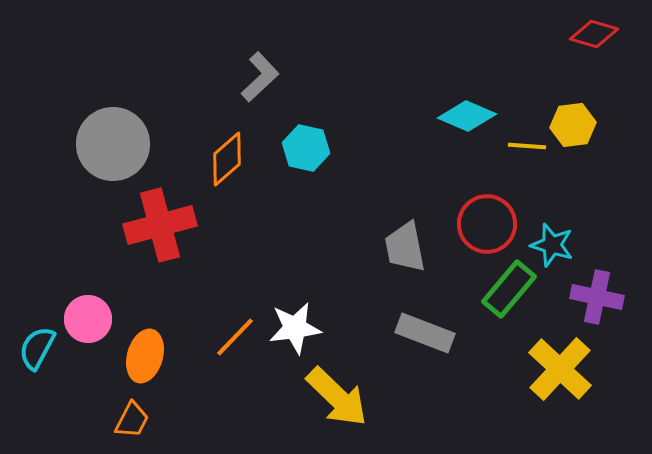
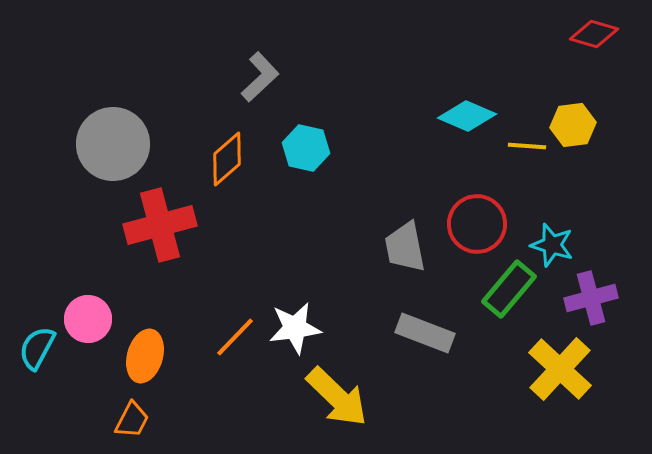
red circle: moved 10 px left
purple cross: moved 6 px left, 1 px down; rotated 27 degrees counterclockwise
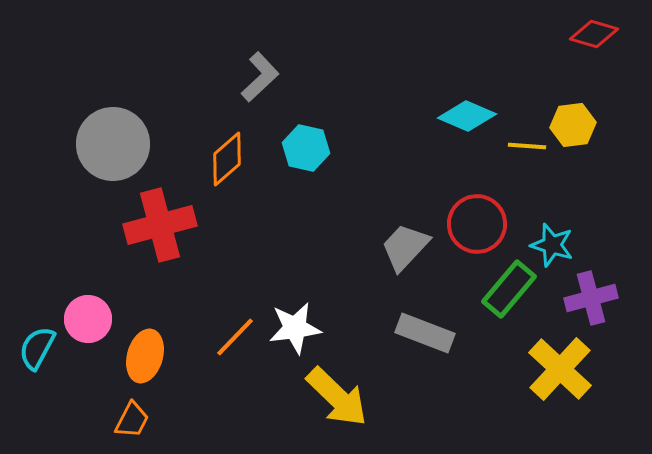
gray trapezoid: rotated 54 degrees clockwise
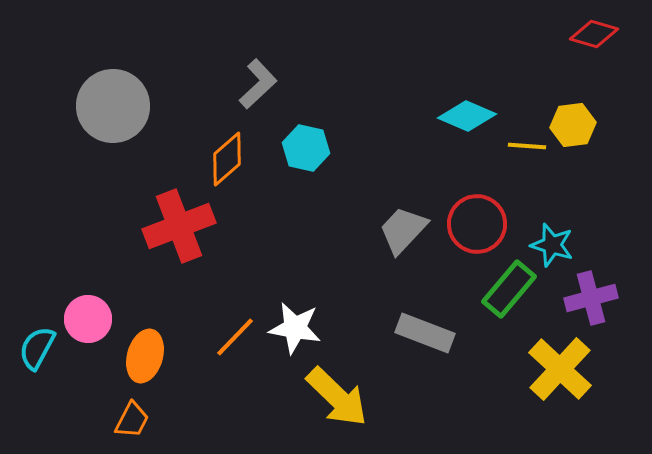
gray L-shape: moved 2 px left, 7 px down
gray circle: moved 38 px up
red cross: moved 19 px right, 1 px down; rotated 6 degrees counterclockwise
gray trapezoid: moved 2 px left, 17 px up
white star: rotated 18 degrees clockwise
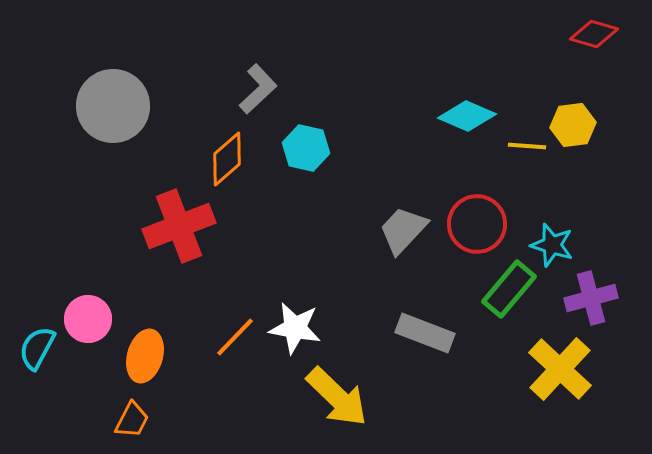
gray L-shape: moved 5 px down
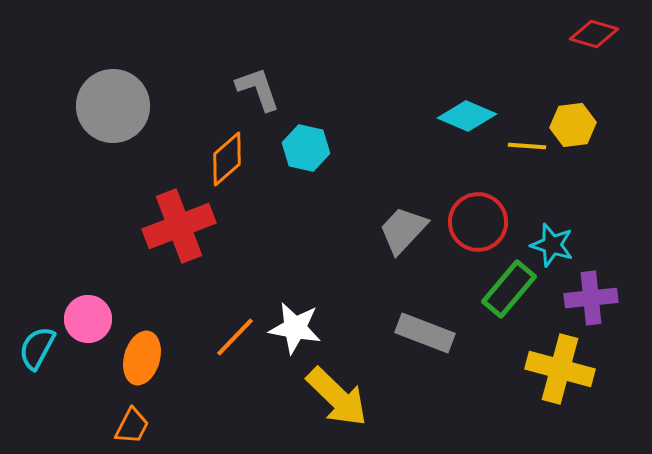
gray L-shape: rotated 66 degrees counterclockwise
red circle: moved 1 px right, 2 px up
purple cross: rotated 9 degrees clockwise
orange ellipse: moved 3 px left, 2 px down
yellow cross: rotated 28 degrees counterclockwise
orange trapezoid: moved 6 px down
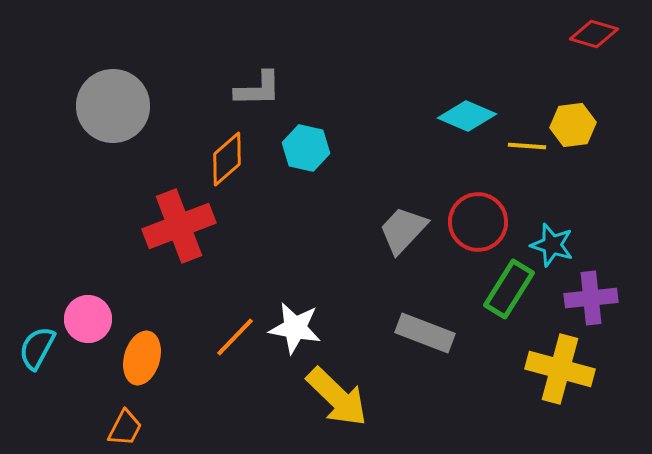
gray L-shape: rotated 108 degrees clockwise
green rectangle: rotated 8 degrees counterclockwise
orange trapezoid: moved 7 px left, 2 px down
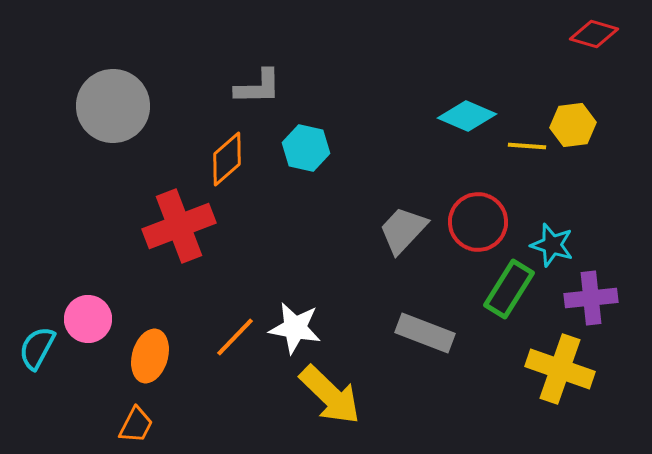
gray L-shape: moved 2 px up
orange ellipse: moved 8 px right, 2 px up
yellow cross: rotated 4 degrees clockwise
yellow arrow: moved 7 px left, 2 px up
orange trapezoid: moved 11 px right, 3 px up
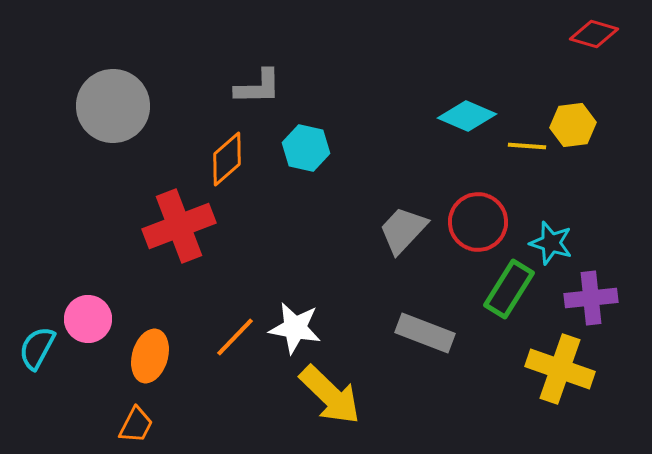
cyan star: moved 1 px left, 2 px up
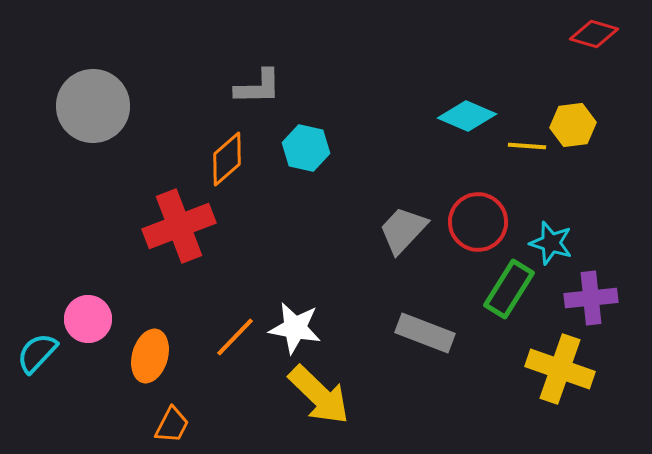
gray circle: moved 20 px left
cyan semicircle: moved 5 px down; rotated 15 degrees clockwise
yellow arrow: moved 11 px left
orange trapezoid: moved 36 px right
